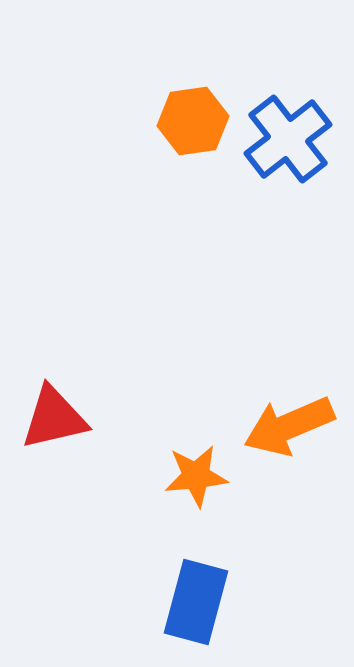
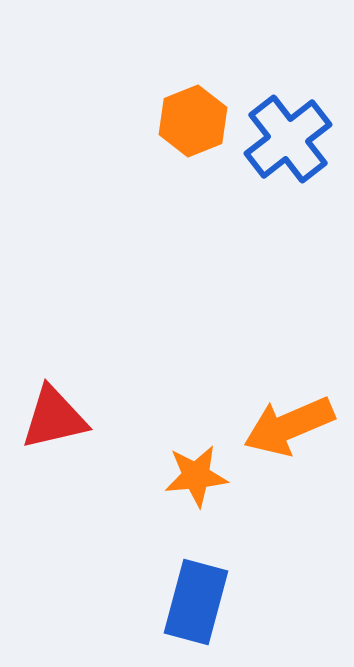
orange hexagon: rotated 14 degrees counterclockwise
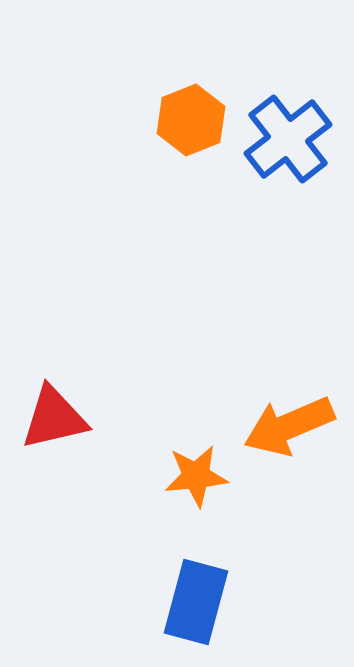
orange hexagon: moved 2 px left, 1 px up
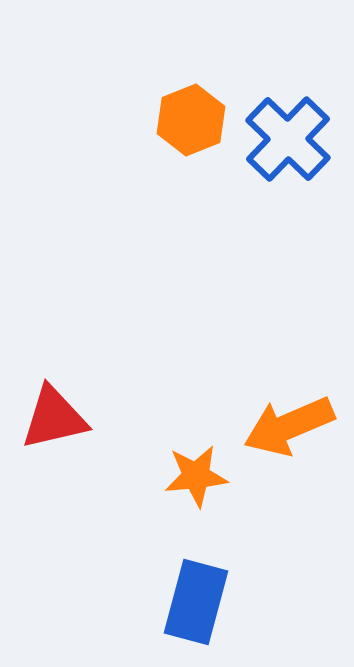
blue cross: rotated 8 degrees counterclockwise
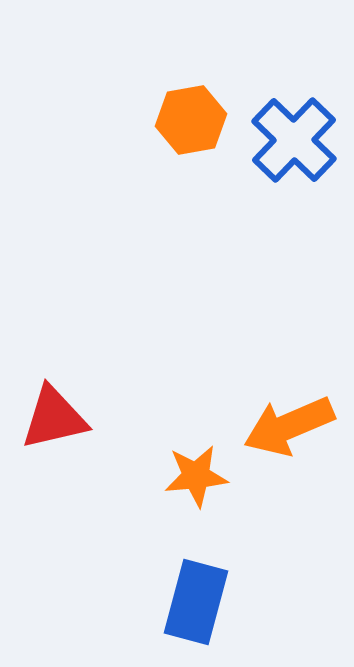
orange hexagon: rotated 12 degrees clockwise
blue cross: moved 6 px right, 1 px down
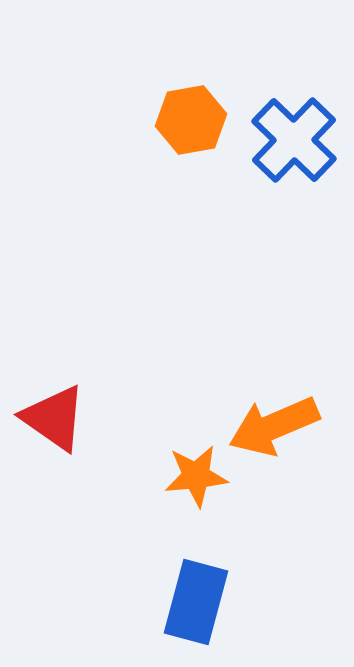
red triangle: rotated 48 degrees clockwise
orange arrow: moved 15 px left
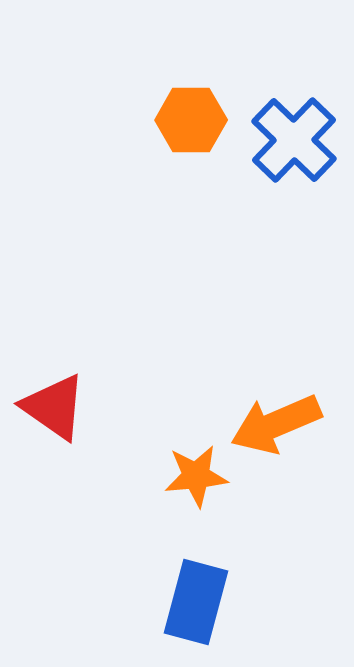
orange hexagon: rotated 10 degrees clockwise
red triangle: moved 11 px up
orange arrow: moved 2 px right, 2 px up
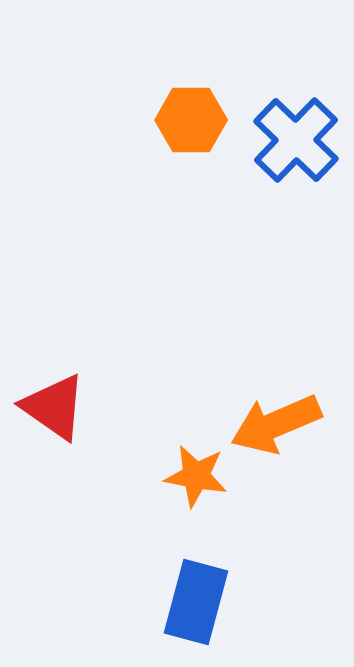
blue cross: moved 2 px right
orange star: rotated 16 degrees clockwise
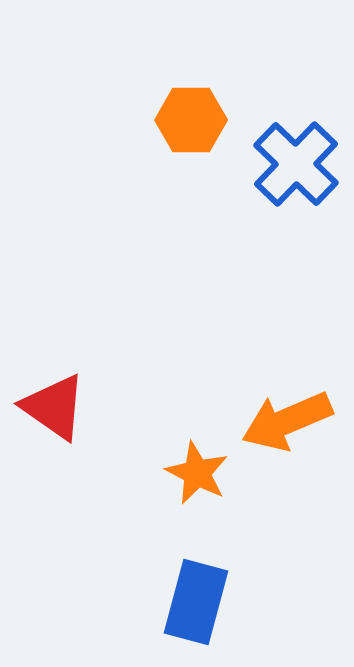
blue cross: moved 24 px down
orange arrow: moved 11 px right, 3 px up
orange star: moved 1 px right, 3 px up; rotated 16 degrees clockwise
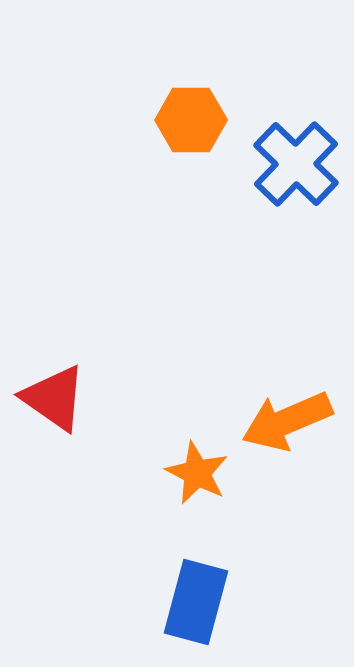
red triangle: moved 9 px up
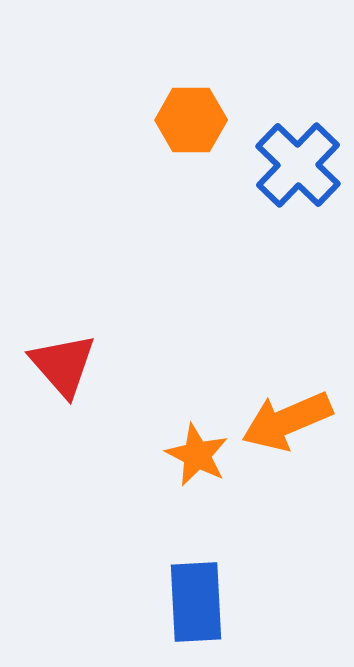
blue cross: moved 2 px right, 1 px down
red triangle: moved 9 px right, 33 px up; rotated 14 degrees clockwise
orange star: moved 18 px up
blue rectangle: rotated 18 degrees counterclockwise
